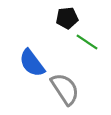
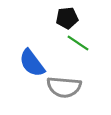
green line: moved 9 px left, 1 px down
gray semicircle: moved 1 px left, 2 px up; rotated 128 degrees clockwise
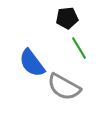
green line: moved 1 px right, 5 px down; rotated 25 degrees clockwise
gray semicircle: rotated 24 degrees clockwise
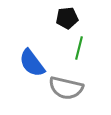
green line: rotated 45 degrees clockwise
gray semicircle: moved 2 px right, 1 px down; rotated 16 degrees counterclockwise
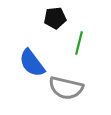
black pentagon: moved 12 px left
green line: moved 5 px up
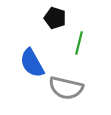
black pentagon: rotated 25 degrees clockwise
blue semicircle: rotated 8 degrees clockwise
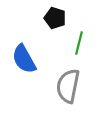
blue semicircle: moved 8 px left, 4 px up
gray semicircle: moved 2 px right, 2 px up; rotated 88 degrees clockwise
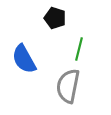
green line: moved 6 px down
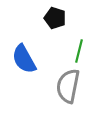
green line: moved 2 px down
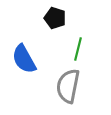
green line: moved 1 px left, 2 px up
